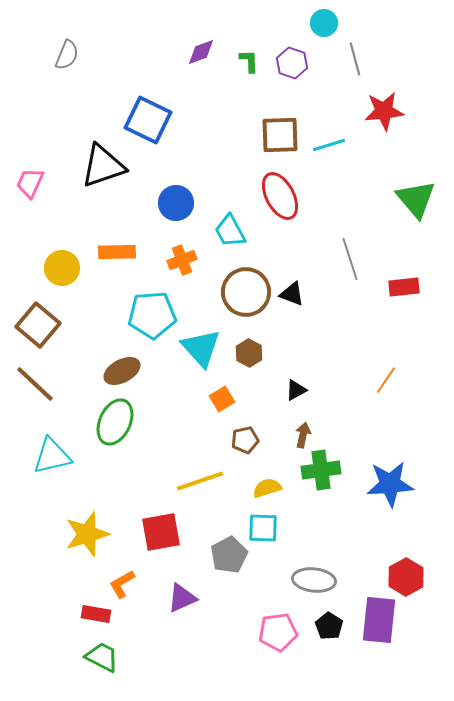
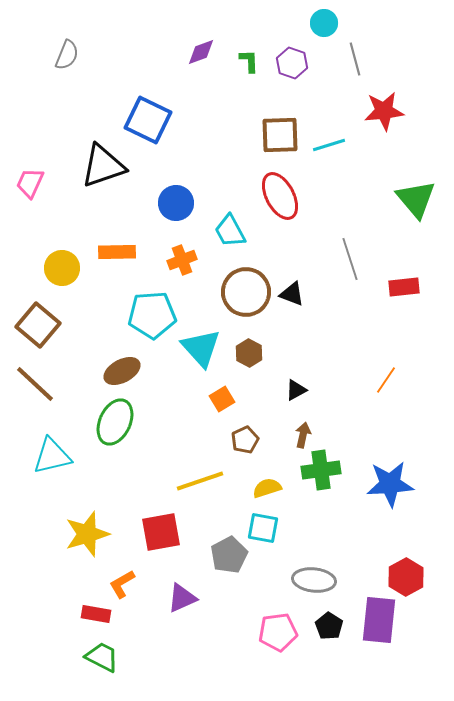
brown pentagon at (245, 440): rotated 12 degrees counterclockwise
cyan square at (263, 528): rotated 8 degrees clockwise
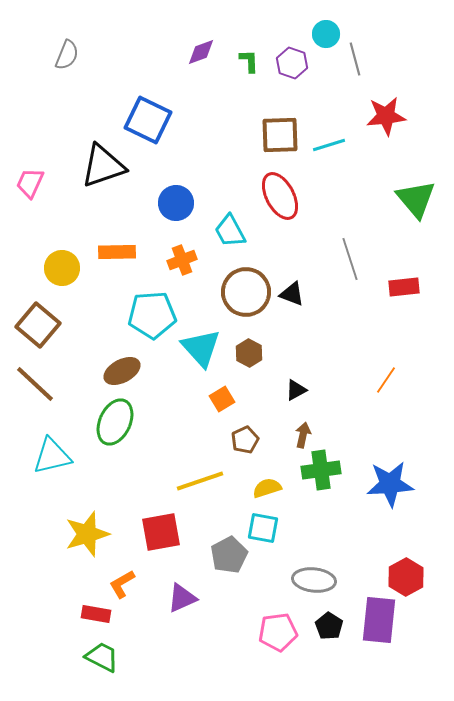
cyan circle at (324, 23): moved 2 px right, 11 px down
red star at (384, 111): moved 2 px right, 5 px down
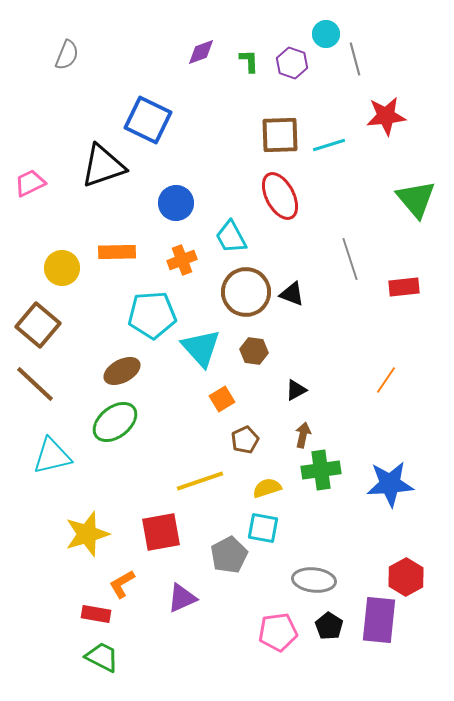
pink trapezoid at (30, 183): rotated 40 degrees clockwise
cyan trapezoid at (230, 231): moved 1 px right, 6 px down
brown hexagon at (249, 353): moved 5 px right, 2 px up; rotated 20 degrees counterclockwise
green ellipse at (115, 422): rotated 27 degrees clockwise
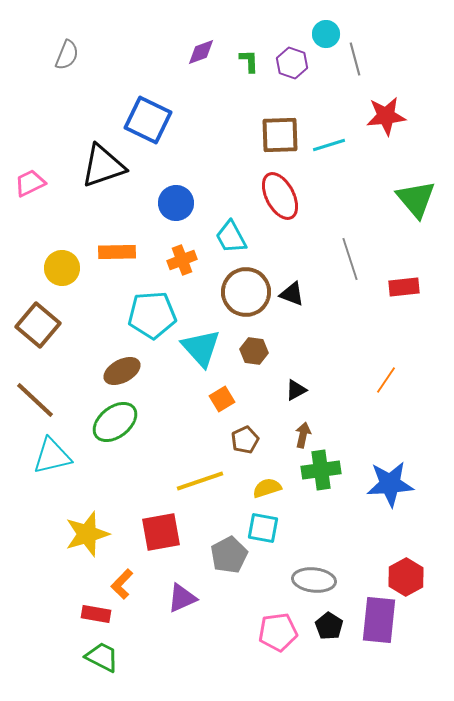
brown line at (35, 384): moved 16 px down
orange L-shape at (122, 584): rotated 16 degrees counterclockwise
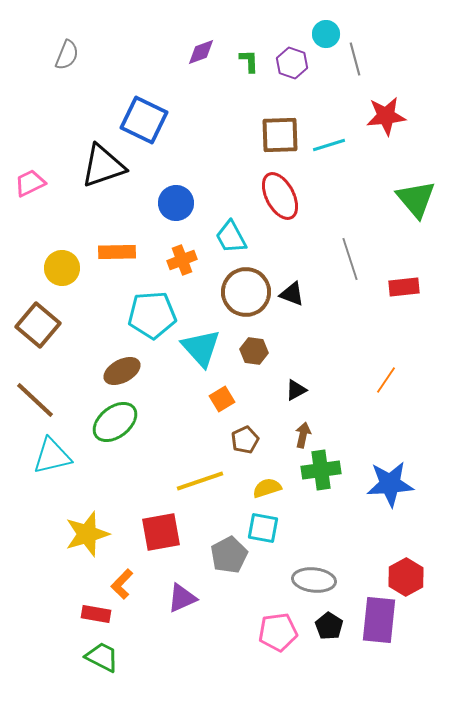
blue square at (148, 120): moved 4 px left
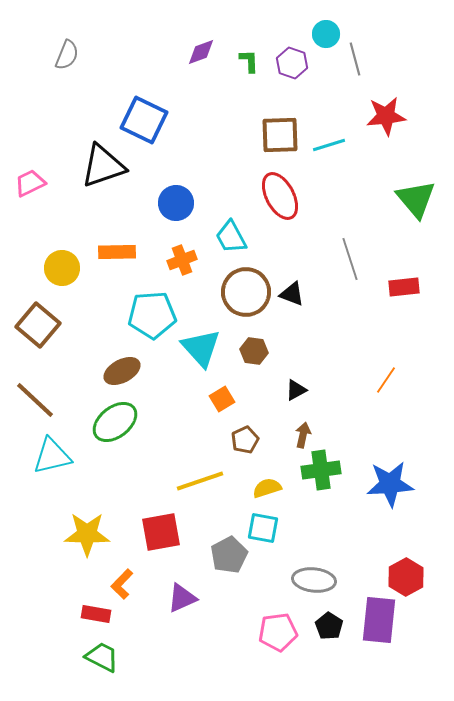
yellow star at (87, 534): rotated 18 degrees clockwise
